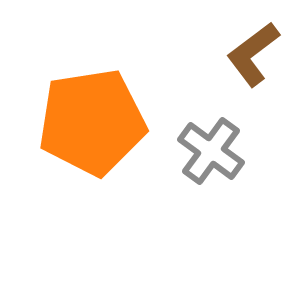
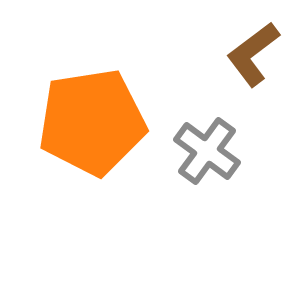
gray cross: moved 4 px left
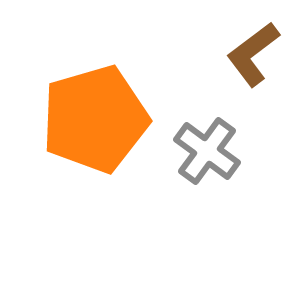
orange pentagon: moved 3 px right, 3 px up; rotated 7 degrees counterclockwise
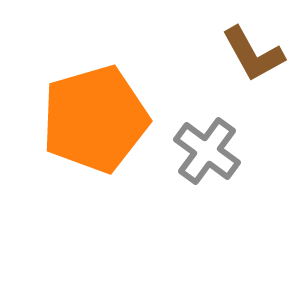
brown L-shape: rotated 82 degrees counterclockwise
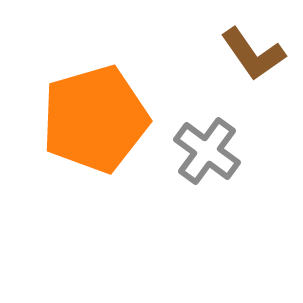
brown L-shape: rotated 6 degrees counterclockwise
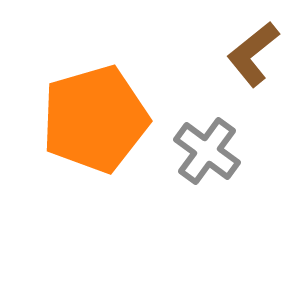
brown L-shape: rotated 86 degrees clockwise
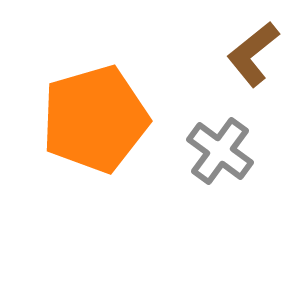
gray cross: moved 13 px right
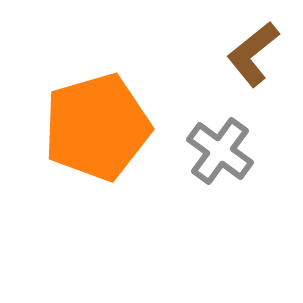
orange pentagon: moved 2 px right, 8 px down
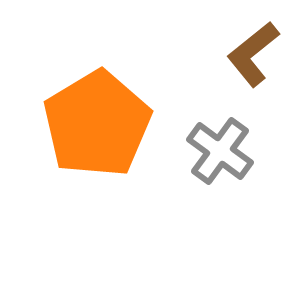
orange pentagon: moved 3 px up; rotated 15 degrees counterclockwise
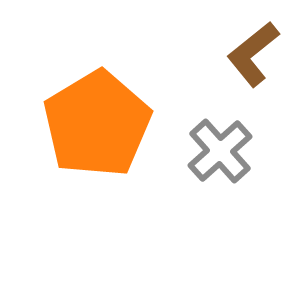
gray cross: rotated 12 degrees clockwise
